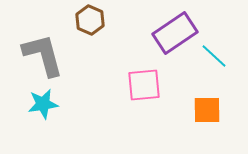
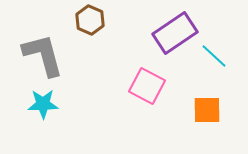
pink square: moved 3 px right, 1 px down; rotated 33 degrees clockwise
cyan star: rotated 8 degrees clockwise
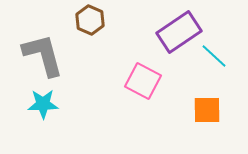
purple rectangle: moved 4 px right, 1 px up
pink square: moved 4 px left, 5 px up
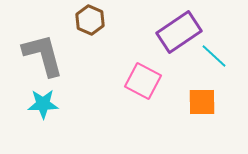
orange square: moved 5 px left, 8 px up
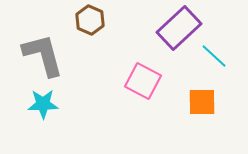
purple rectangle: moved 4 px up; rotated 9 degrees counterclockwise
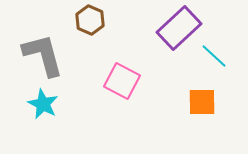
pink square: moved 21 px left
cyan star: rotated 28 degrees clockwise
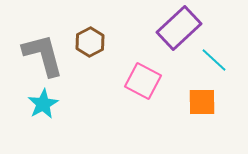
brown hexagon: moved 22 px down; rotated 8 degrees clockwise
cyan line: moved 4 px down
pink square: moved 21 px right
cyan star: rotated 16 degrees clockwise
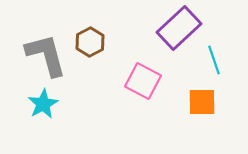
gray L-shape: moved 3 px right
cyan line: rotated 28 degrees clockwise
